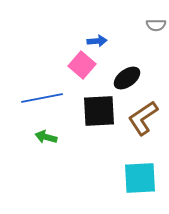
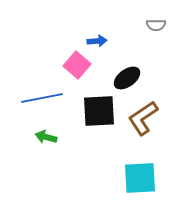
pink square: moved 5 px left
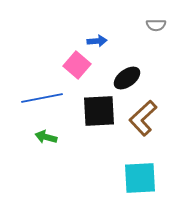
brown L-shape: rotated 9 degrees counterclockwise
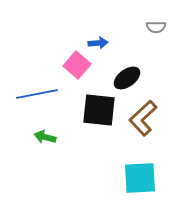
gray semicircle: moved 2 px down
blue arrow: moved 1 px right, 2 px down
blue line: moved 5 px left, 4 px up
black square: moved 1 px up; rotated 9 degrees clockwise
green arrow: moved 1 px left
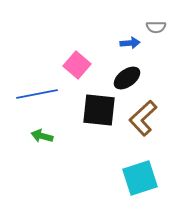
blue arrow: moved 32 px right
green arrow: moved 3 px left, 1 px up
cyan square: rotated 15 degrees counterclockwise
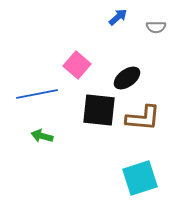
blue arrow: moved 12 px left, 26 px up; rotated 36 degrees counterclockwise
brown L-shape: rotated 132 degrees counterclockwise
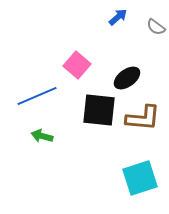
gray semicircle: rotated 36 degrees clockwise
blue line: moved 2 px down; rotated 12 degrees counterclockwise
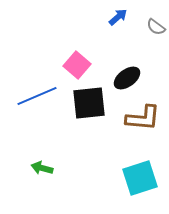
black square: moved 10 px left, 7 px up; rotated 12 degrees counterclockwise
green arrow: moved 32 px down
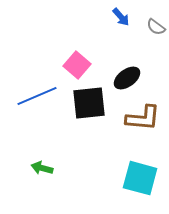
blue arrow: moved 3 px right; rotated 90 degrees clockwise
cyan square: rotated 33 degrees clockwise
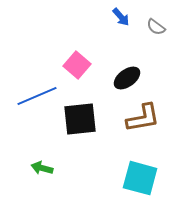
black square: moved 9 px left, 16 px down
brown L-shape: rotated 15 degrees counterclockwise
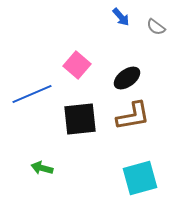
blue line: moved 5 px left, 2 px up
brown L-shape: moved 10 px left, 2 px up
cyan square: rotated 30 degrees counterclockwise
